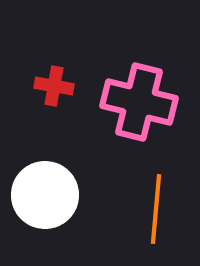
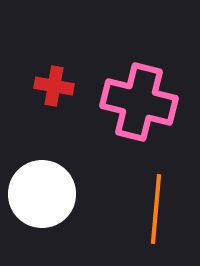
white circle: moved 3 px left, 1 px up
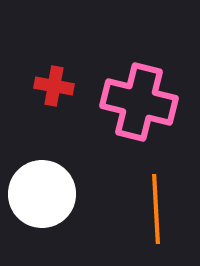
orange line: rotated 8 degrees counterclockwise
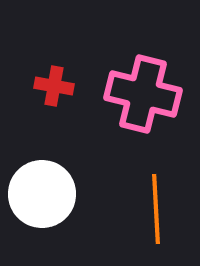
pink cross: moved 4 px right, 8 px up
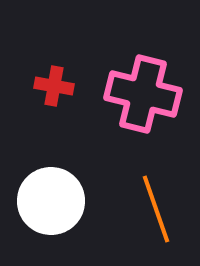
white circle: moved 9 px right, 7 px down
orange line: rotated 16 degrees counterclockwise
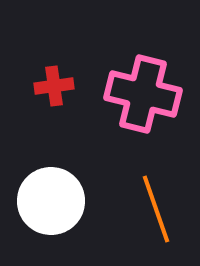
red cross: rotated 18 degrees counterclockwise
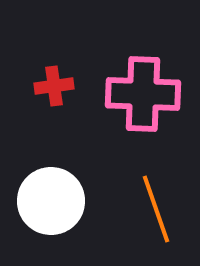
pink cross: rotated 12 degrees counterclockwise
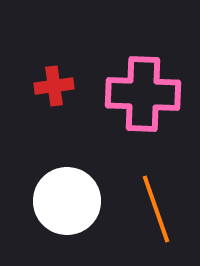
white circle: moved 16 px right
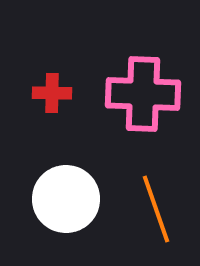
red cross: moved 2 px left, 7 px down; rotated 9 degrees clockwise
white circle: moved 1 px left, 2 px up
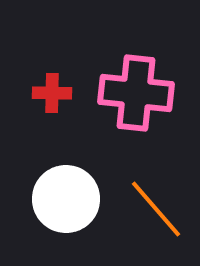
pink cross: moved 7 px left, 1 px up; rotated 4 degrees clockwise
orange line: rotated 22 degrees counterclockwise
